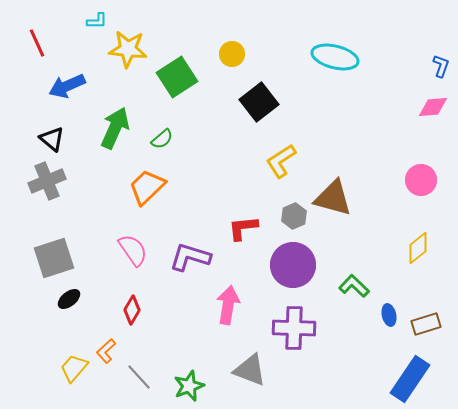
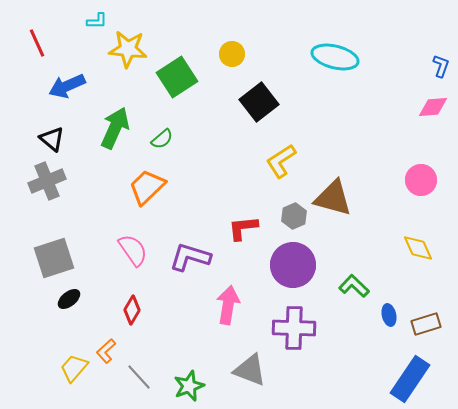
yellow diamond: rotated 76 degrees counterclockwise
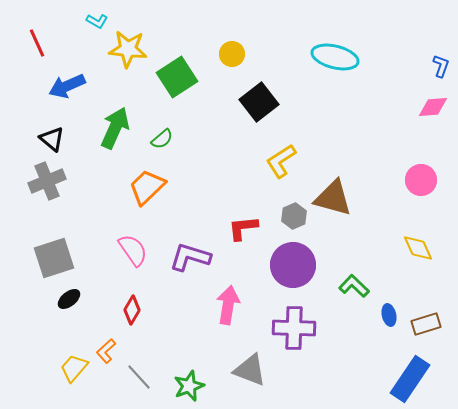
cyan L-shape: rotated 30 degrees clockwise
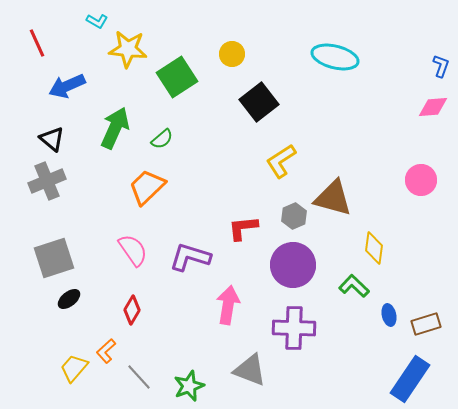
yellow diamond: moved 44 px left; rotated 32 degrees clockwise
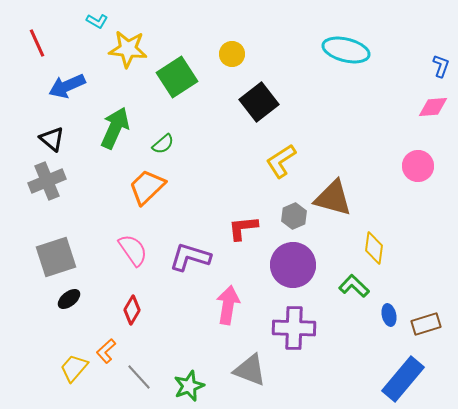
cyan ellipse: moved 11 px right, 7 px up
green semicircle: moved 1 px right, 5 px down
pink circle: moved 3 px left, 14 px up
gray square: moved 2 px right, 1 px up
blue rectangle: moved 7 px left; rotated 6 degrees clockwise
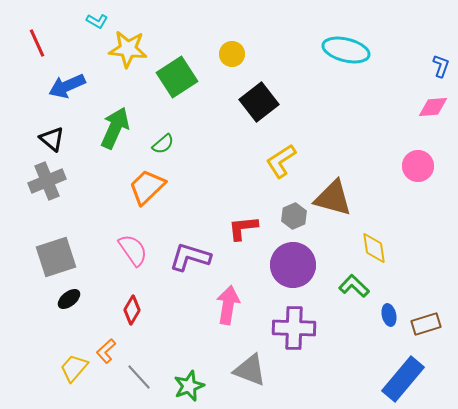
yellow diamond: rotated 16 degrees counterclockwise
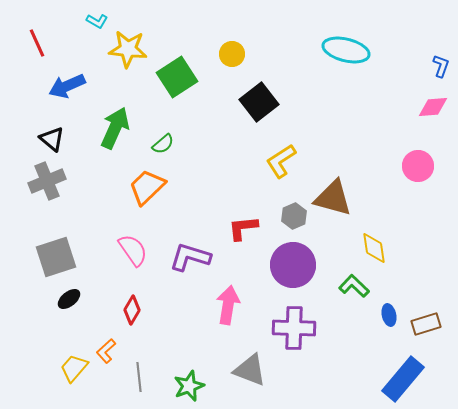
gray line: rotated 36 degrees clockwise
